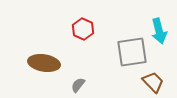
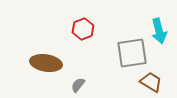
red hexagon: rotated 15 degrees clockwise
gray square: moved 1 px down
brown ellipse: moved 2 px right
brown trapezoid: moved 2 px left; rotated 15 degrees counterclockwise
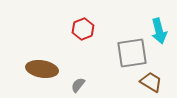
brown ellipse: moved 4 px left, 6 px down
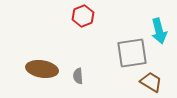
red hexagon: moved 13 px up
gray semicircle: moved 9 px up; rotated 42 degrees counterclockwise
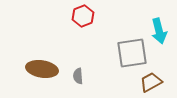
brown trapezoid: rotated 60 degrees counterclockwise
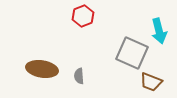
gray square: rotated 32 degrees clockwise
gray semicircle: moved 1 px right
brown trapezoid: rotated 130 degrees counterclockwise
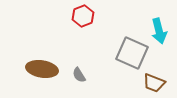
gray semicircle: moved 1 px up; rotated 28 degrees counterclockwise
brown trapezoid: moved 3 px right, 1 px down
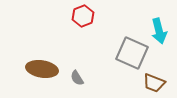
gray semicircle: moved 2 px left, 3 px down
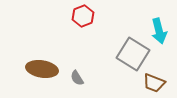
gray square: moved 1 px right, 1 px down; rotated 8 degrees clockwise
